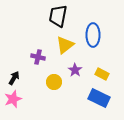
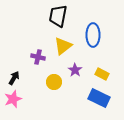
yellow triangle: moved 2 px left, 1 px down
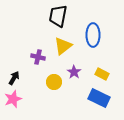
purple star: moved 1 px left, 2 px down
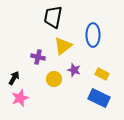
black trapezoid: moved 5 px left, 1 px down
purple star: moved 2 px up; rotated 16 degrees counterclockwise
yellow circle: moved 3 px up
pink star: moved 7 px right, 1 px up
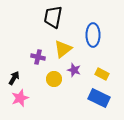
yellow triangle: moved 3 px down
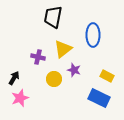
yellow rectangle: moved 5 px right, 2 px down
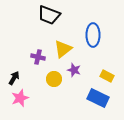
black trapezoid: moved 4 px left, 2 px up; rotated 80 degrees counterclockwise
blue rectangle: moved 1 px left
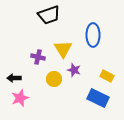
black trapezoid: rotated 40 degrees counterclockwise
yellow triangle: rotated 24 degrees counterclockwise
black arrow: rotated 120 degrees counterclockwise
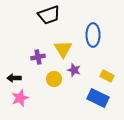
purple cross: rotated 24 degrees counterclockwise
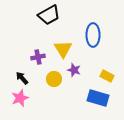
black trapezoid: rotated 10 degrees counterclockwise
black arrow: moved 8 px right; rotated 48 degrees clockwise
blue rectangle: rotated 10 degrees counterclockwise
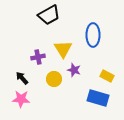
pink star: moved 1 px right, 1 px down; rotated 24 degrees clockwise
